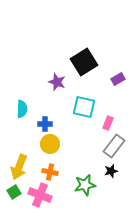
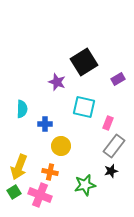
yellow circle: moved 11 px right, 2 px down
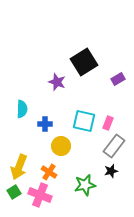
cyan square: moved 14 px down
orange cross: moved 1 px left; rotated 21 degrees clockwise
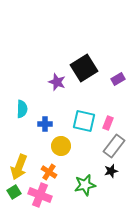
black square: moved 6 px down
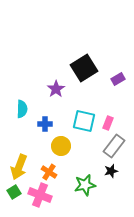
purple star: moved 1 px left, 7 px down; rotated 18 degrees clockwise
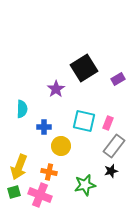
blue cross: moved 1 px left, 3 px down
orange cross: rotated 21 degrees counterclockwise
green square: rotated 16 degrees clockwise
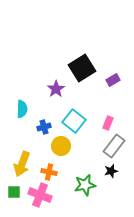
black square: moved 2 px left
purple rectangle: moved 5 px left, 1 px down
cyan square: moved 10 px left; rotated 25 degrees clockwise
blue cross: rotated 16 degrees counterclockwise
yellow arrow: moved 3 px right, 3 px up
green square: rotated 16 degrees clockwise
